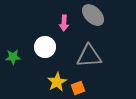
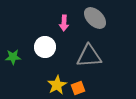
gray ellipse: moved 2 px right, 3 px down
yellow star: moved 3 px down
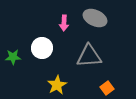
gray ellipse: rotated 20 degrees counterclockwise
white circle: moved 3 px left, 1 px down
orange square: moved 29 px right; rotated 16 degrees counterclockwise
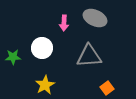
yellow star: moved 12 px left
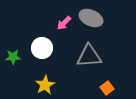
gray ellipse: moved 4 px left
pink arrow: rotated 42 degrees clockwise
